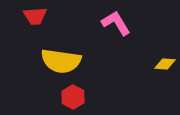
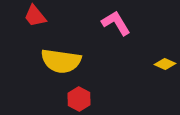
red trapezoid: rotated 55 degrees clockwise
yellow diamond: rotated 20 degrees clockwise
red hexagon: moved 6 px right, 2 px down
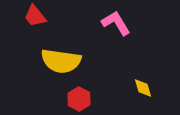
yellow diamond: moved 22 px left, 24 px down; rotated 50 degrees clockwise
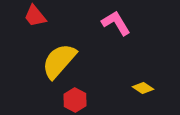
yellow semicircle: moved 2 px left; rotated 123 degrees clockwise
yellow diamond: rotated 40 degrees counterclockwise
red hexagon: moved 4 px left, 1 px down
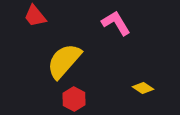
yellow semicircle: moved 5 px right
red hexagon: moved 1 px left, 1 px up
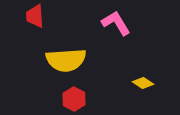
red trapezoid: rotated 35 degrees clockwise
yellow semicircle: moved 2 px right, 1 px up; rotated 135 degrees counterclockwise
yellow diamond: moved 5 px up
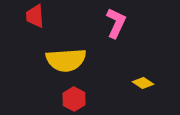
pink L-shape: rotated 56 degrees clockwise
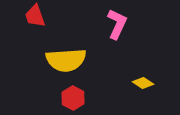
red trapezoid: rotated 15 degrees counterclockwise
pink L-shape: moved 1 px right, 1 px down
red hexagon: moved 1 px left, 1 px up
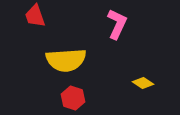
red hexagon: rotated 10 degrees counterclockwise
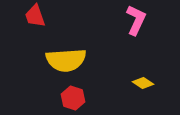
pink L-shape: moved 19 px right, 4 px up
